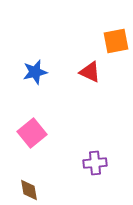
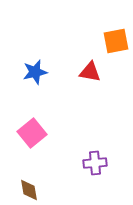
red triangle: rotated 15 degrees counterclockwise
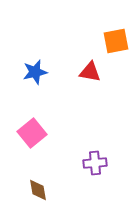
brown diamond: moved 9 px right
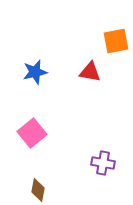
purple cross: moved 8 px right; rotated 15 degrees clockwise
brown diamond: rotated 20 degrees clockwise
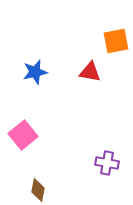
pink square: moved 9 px left, 2 px down
purple cross: moved 4 px right
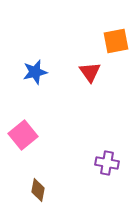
red triangle: rotated 45 degrees clockwise
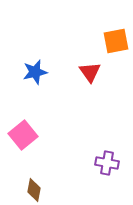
brown diamond: moved 4 px left
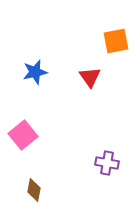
red triangle: moved 5 px down
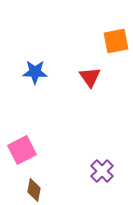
blue star: rotated 15 degrees clockwise
pink square: moved 1 px left, 15 px down; rotated 12 degrees clockwise
purple cross: moved 5 px left, 8 px down; rotated 35 degrees clockwise
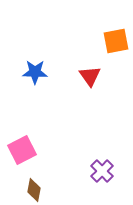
red triangle: moved 1 px up
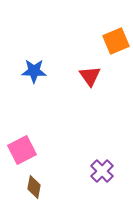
orange square: rotated 12 degrees counterclockwise
blue star: moved 1 px left, 1 px up
brown diamond: moved 3 px up
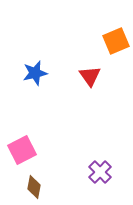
blue star: moved 1 px right, 2 px down; rotated 15 degrees counterclockwise
purple cross: moved 2 px left, 1 px down
